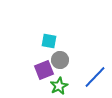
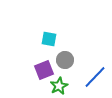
cyan square: moved 2 px up
gray circle: moved 5 px right
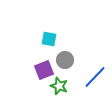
green star: rotated 24 degrees counterclockwise
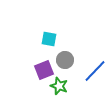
blue line: moved 6 px up
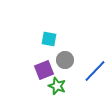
green star: moved 2 px left
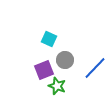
cyan square: rotated 14 degrees clockwise
blue line: moved 3 px up
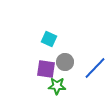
gray circle: moved 2 px down
purple square: moved 2 px right, 1 px up; rotated 30 degrees clockwise
green star: rotated 18 degrees counterclockwise
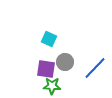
green star: moved 5 px left
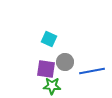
blue line: moved 3 px left, 3 px down; rotated 35 degrees clockwise
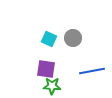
gray circle: moved 8 px right, 24 px up
